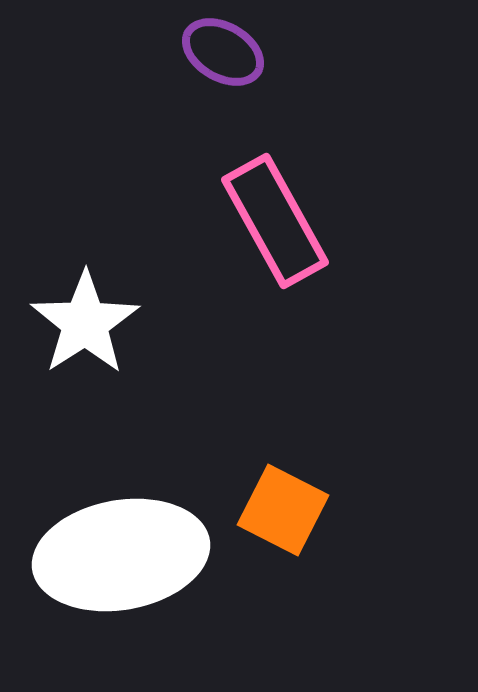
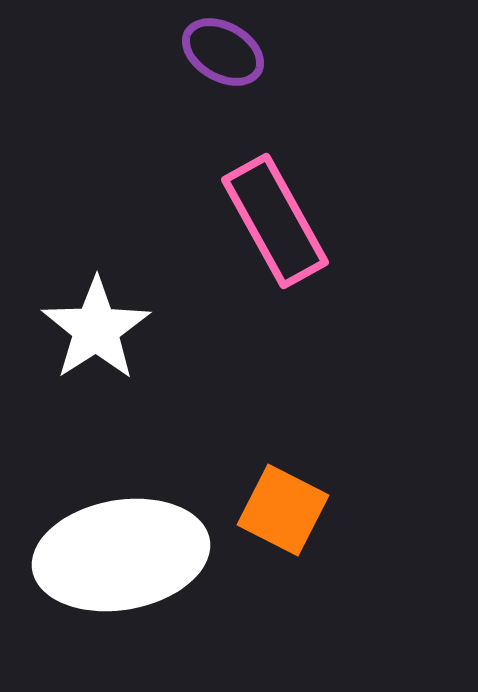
white star: moved 11 px right, 6 px down
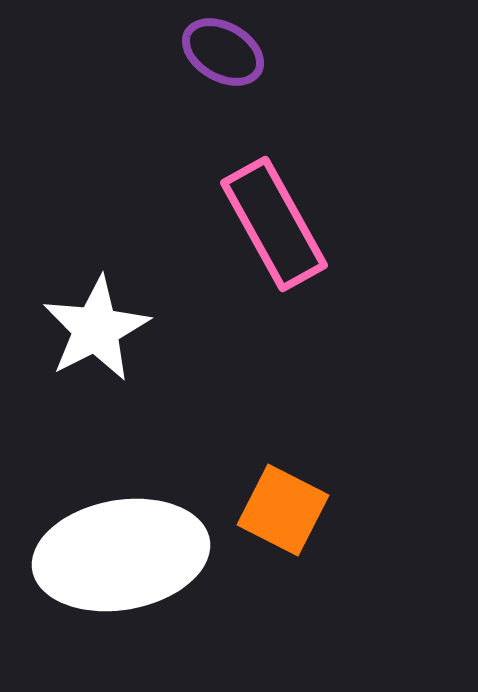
pink rectangle: moved 1 px left, 3 px down
white star: rotated 6 degrees clockwise
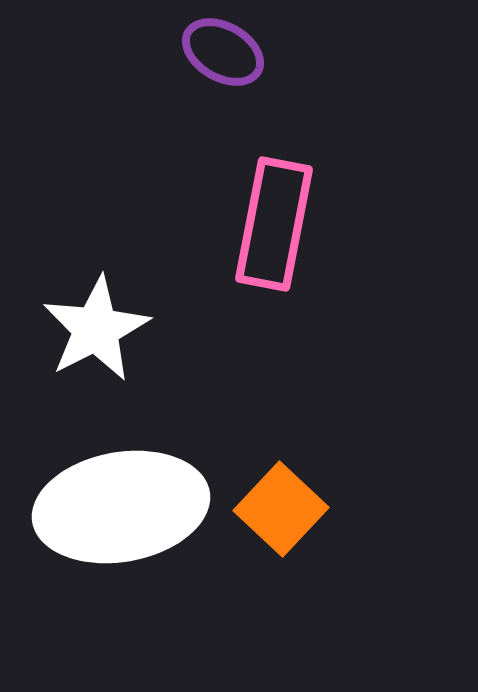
pink rectangle: rotated 40 degrees clockwise
orange square: moved 2 px left, 1 px up; rotated 16 degrees clockwise
white ellipse: moved 48 px up
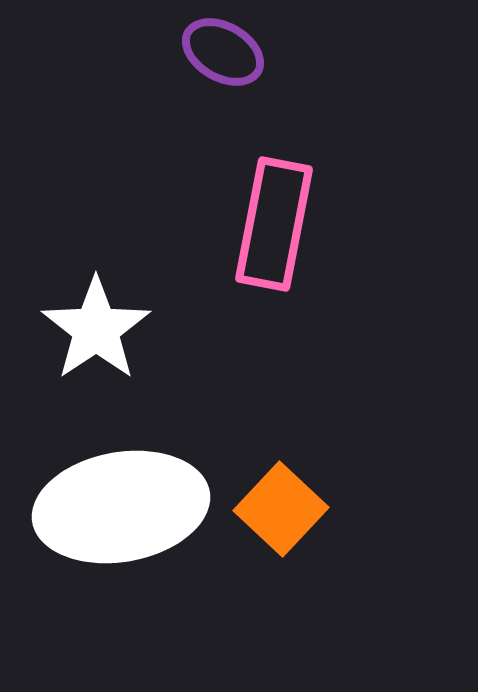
white star: rotated 7 degrees counterclockwise
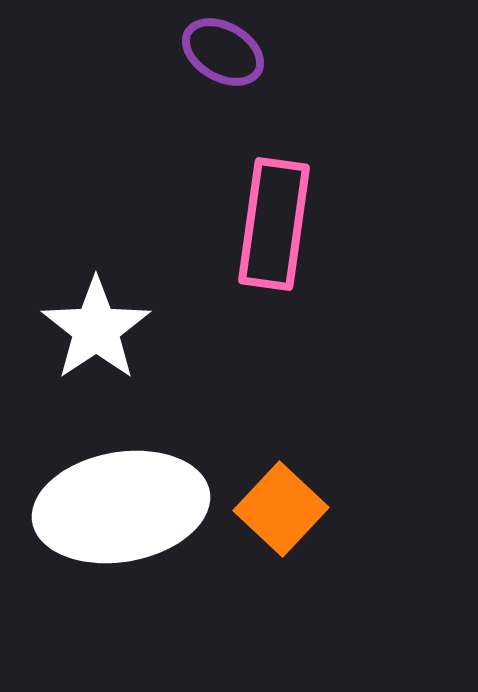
pink rectangle: rotated 3 degrees counterclockwise
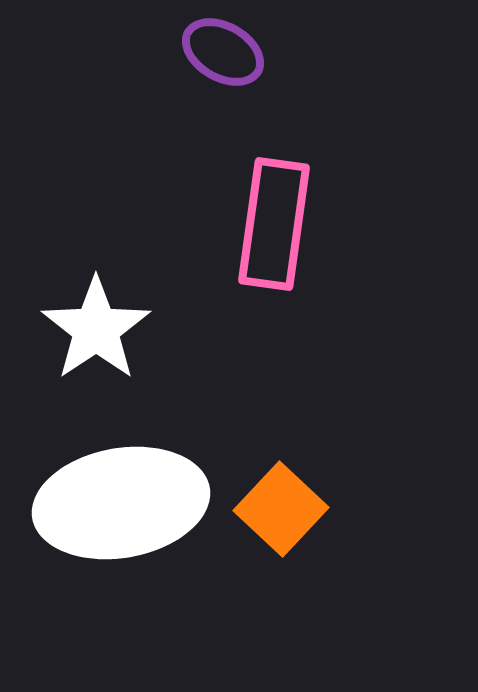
white ellipse: moved 4 px up
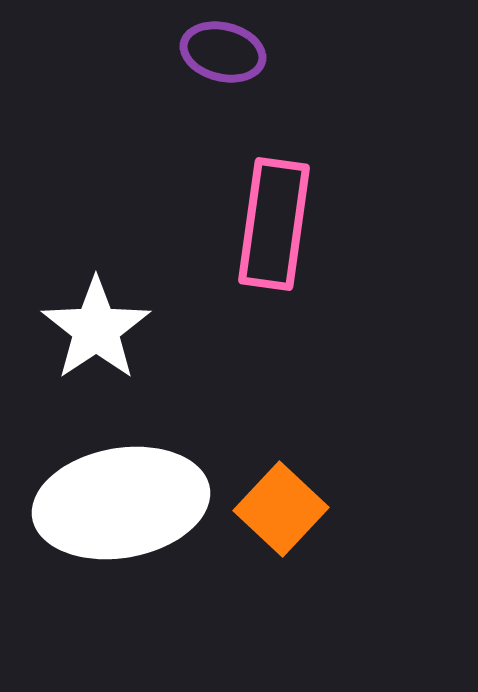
purple ellipse: rotated 16 degrees counterclockwise
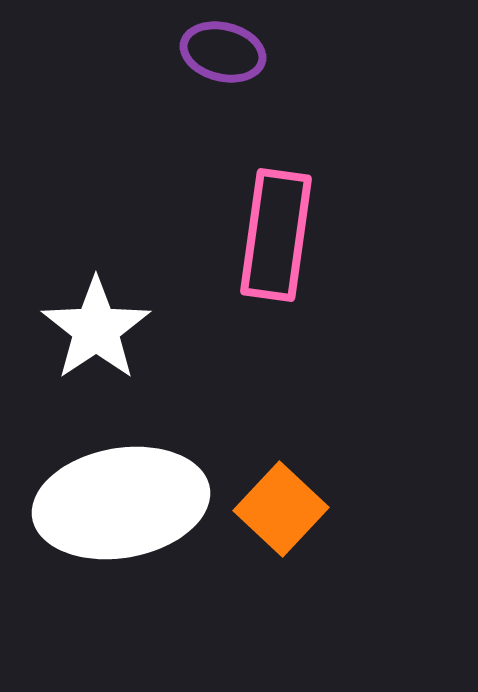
pink rectangle: moved 2 px right, 11 px down
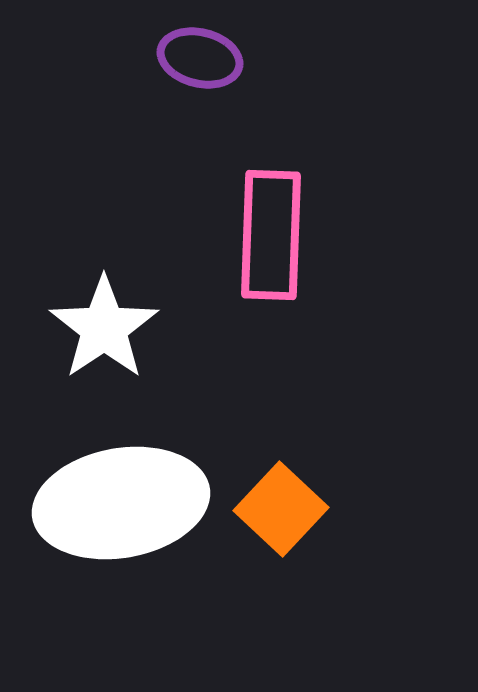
purple ellipse: moved 23 px left, 6 px down
pink rectangle: moved 5 px left; rotated 6 degrees counterclockwise
white star: moved 8 px right, 1 px up
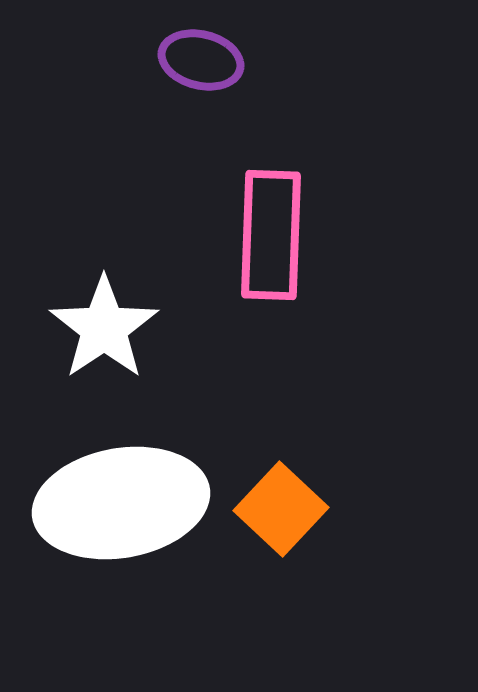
purple ellipse: moved 1 px right, 2 px down
